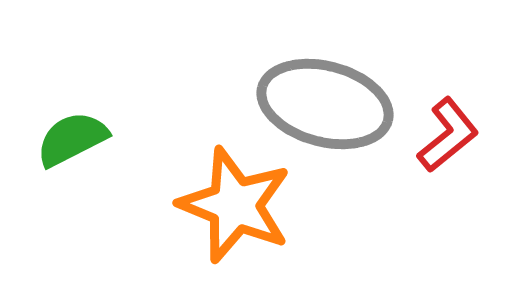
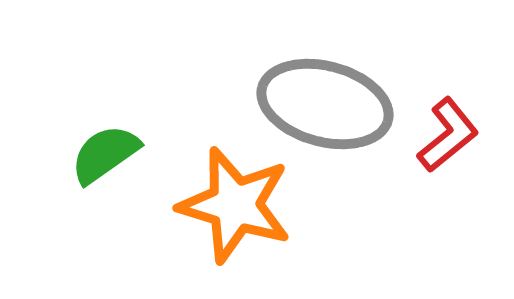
green semicircle: moved 33 px right, 15 px down; rotated 8 degrees counterclockwise
orange star: rotated 5 degrees counterclockwise
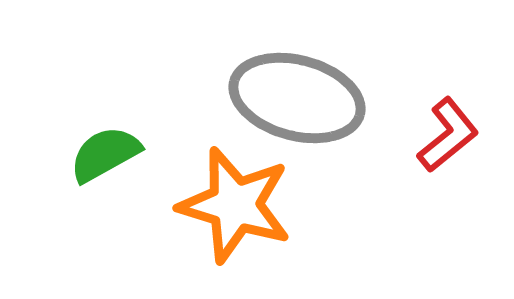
gray ellipse: moved 28 px left, 6 px up
green semicircle: rotated 6 degrees clockwise
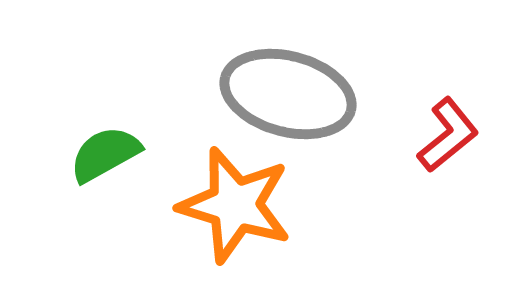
gray ellipse: moved 9 px left, 4 px up
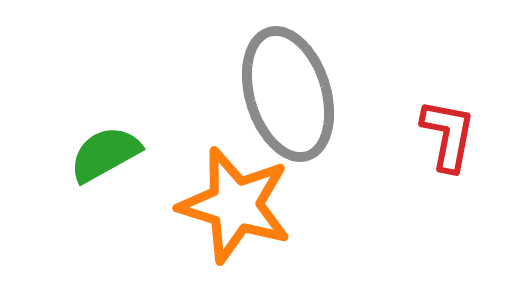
gray ellipse: rotated 58 degrees clockwise
red L-shape: rotated 40 degrees counterclockwise
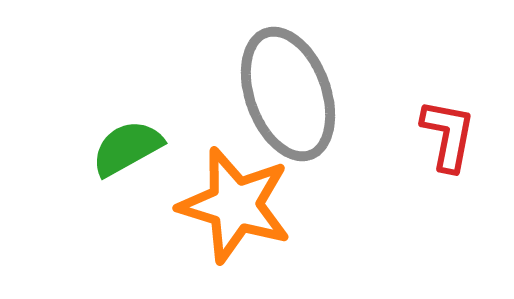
gray ellipse: rotated 3 degrees counterclockwise
green semicircle: moved 22 px right, 6 px up
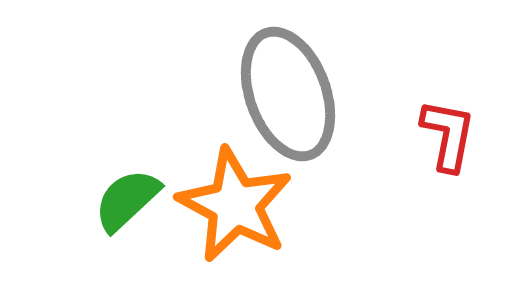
green semicircle: moved 52 px down; rotated 14 degrees counterclockwise
orange star: rotated 11 degrees clockwise
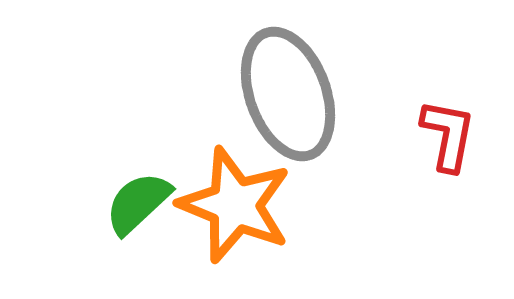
green semicircle: moved 11 px right, 3 px down
orange star: rotated 6 degrees counterclockwise
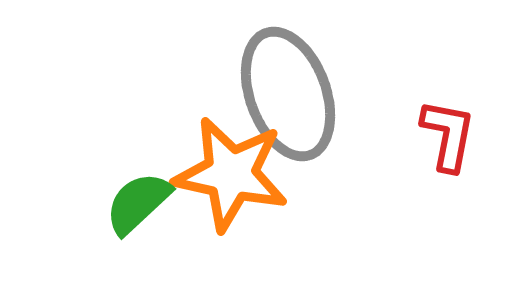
orange star: moved 4 px left, 31 px up; rotated 10 degrees counterclockwise
